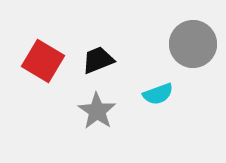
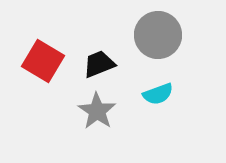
gray circle: moved 35 px left, 9 px up
black trapezoid: moved 1 px right, 4 px down
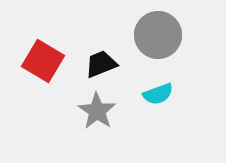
black trapezoid: moved 2 px right
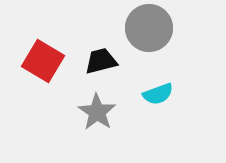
gray circle: moved 9 px left, 7 px up
black trapezoid: moved 3 px up; rotated 8 degrees clockwise
gray star: moved 1 px down
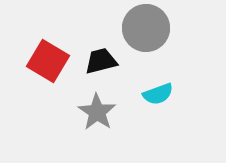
gray circle: moved 3 px left
red square: moved 5 px right
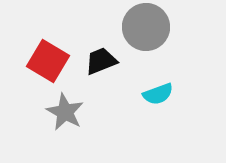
gray circle: moved 1 px up
black trapezoid: rotated 8 degrees counterclockwise
gray star: moved 32 px left; rotated 6 degrees counterclockwise
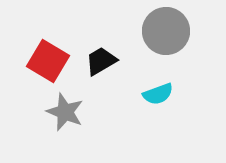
gray circle: moved 20 px right, 4 px down
black trapezoid: rotated 8 degrees counterclockwise
gray star: rotated 6 degrees counterclockwise
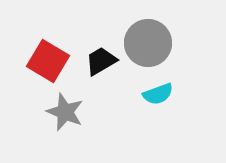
gray circle: moved 18 px left, 12 px down
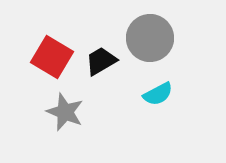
gray circle: moved 2 px right, 5 px up
red square: moved 4 px right, 4 px up
cyan semicircle: rotated 8 degrees counterclockwise
